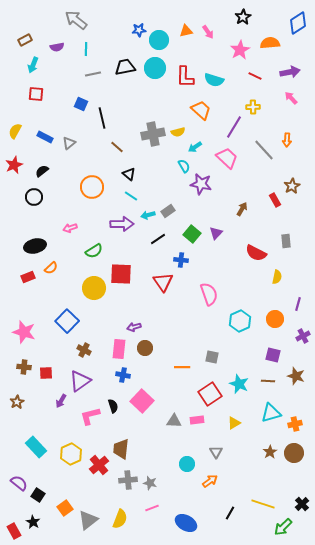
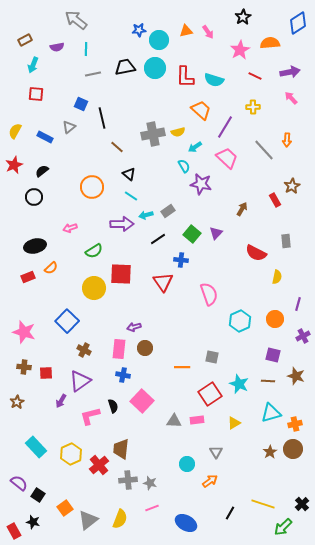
purple line at (234, 127): moved 9 px left
gray triangle at (69, 143): moved 16 px up
cyan arrow at (148, 215): moved 2 px left
brown circle at (294, 453): moved 1 px left, 4 px up
black star at (33, 522): rotated 16 degrees counterclockwise
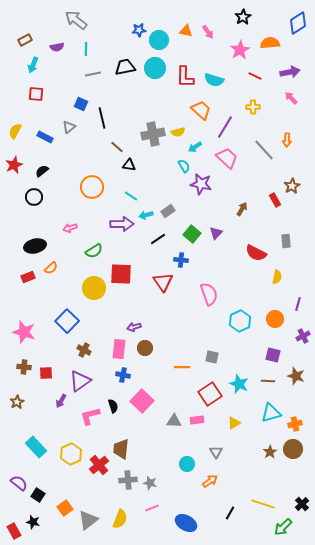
orange triangle at (186, 31): rotated 24 degrees clockwise
black triangle at (129, 174): moved 9 px up; rotated 32 degrees counterclockwise
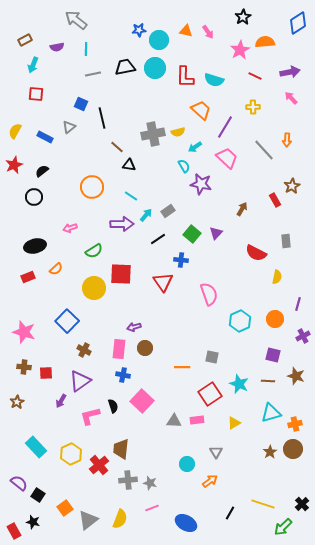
orange semicircle at (270, 43): moved 5 px left, 1 px up
cyan arrow at (146, 215): rotated 144 degrees clockwise
orange semicircle at (51, 268): moved 5 px right, 1 px down
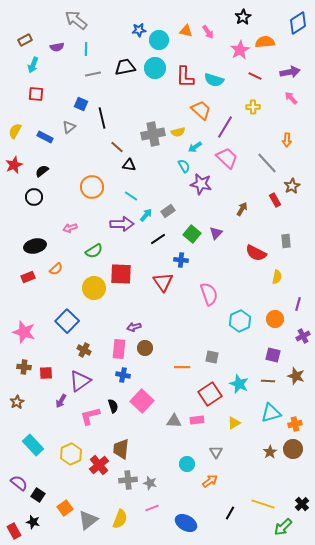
gray line at (264, 150): moved 3 px right, 13 px down
cyan rectangle at (36, 447): moved 3 px left, 2 px up
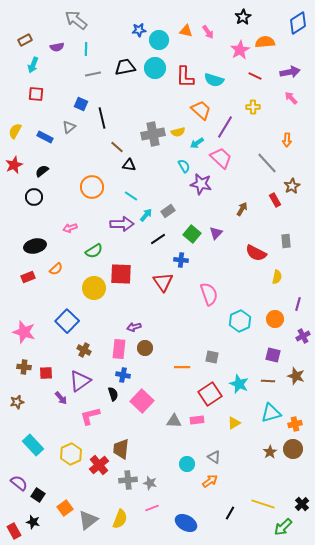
cyan arrow at (195, 147): moved 2 px right, 4 px up
pink trapezoid at (227, 158): moved 6 px left
purple arrow at (61, 401): moved 3 px up; rotated 72 degrees counterclockwise
brown star at (17, 402): rotated 16 degrees clockwise
black semicircle at (113, 406): moved 12 px up
gray triangle at (216, 452): moved 2 px left, 5 px down; rotated 24 degrees counterclockwise
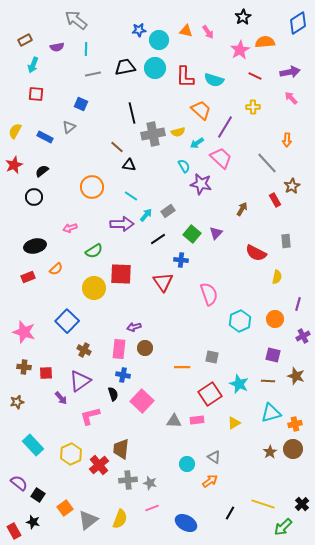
black line at (102, 118): moved 30 px right, 5 px up
